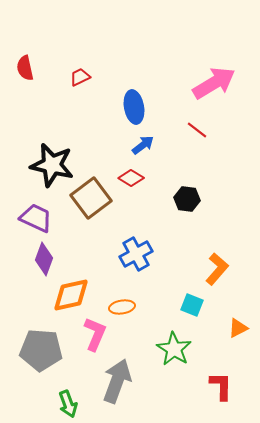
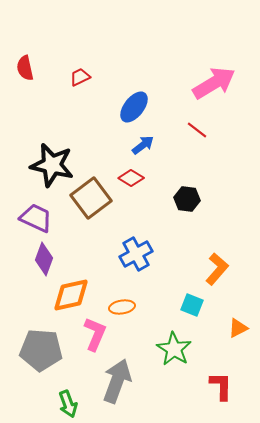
blue ellipse: rotated 48 degrees clockwise
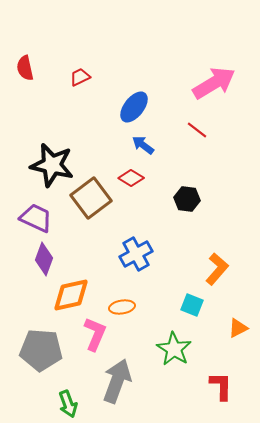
blue arrow: rotated 105 degrees counterclockwise
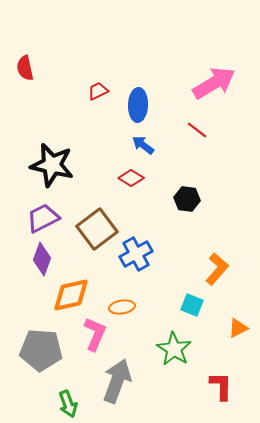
red trapezoid: moved 18 px right, 14 px down
blue ellipse: moved 4 px right, 2 px up; rotated 36 degrees counterclockwise
brown square: moved 6 px right, 31 px down
purple trapezoid: moved 7 px right; rotated 52 degrees counterclockwise
purple diamond: moved 2 px left
